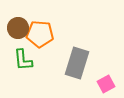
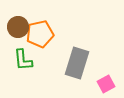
brown circle: moved 1 px up
orange pentagon: rotated 16 degrees counterclockwise
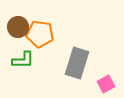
orange pentagon: rotated 20 degrees clockwise
green L-shape: rotated 85 degrees counterclockwise
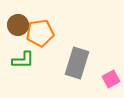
brown circle: moved 2 px up
orange pentagon: moved 1 px up; rotated 16 degrees counterclockwise
pink square: moved 5 px right, 5 px up
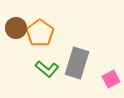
brown circle: moved 2 px left, 3 px down
orange pentagon: rotated 28 degrees counterclockwise
green L-shape: moved 24 px right, 9 px down; rotated 40 degrees clockwise
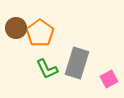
green L-shape: rotated 25 degrees clockwise
pink square: moved 2 px left
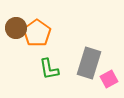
orange pentagon: moved 3 px left
gray rectangle: moved 12 px right
green L-shape: moved 2 px right; rotated 15 degrees clockwise
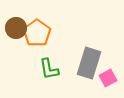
pink square: moved 1 px left, 1 px up
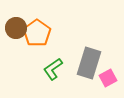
green L-shape: moved 4 px right; rotated 65 degrees clockwise
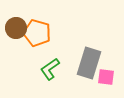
orange pentagon: rotated 20 degrees counterclockwise
green L-shape: moved 3 px left
pink square: moved 2 px left, 1 px up; rotated 36 degrees clockwise
